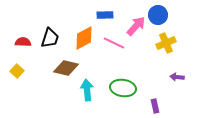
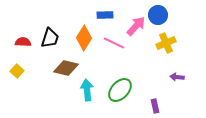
orange diamond: rotated 30 degrees counterclockwise
green ellipse: moved 3 px left, 2 px down; rotated 55 degrees counterclockwise
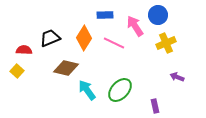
pink arrow: moved 1 px left; rotated 75 degrees counterclockwise
black trapezoid: rotated 130 degrees counterclockwise
red semicircle: moved 1 px right, 8 px down
purple arrow: rotated 16 degrees clockwise
cyan arrow: rotated 30 degrees counterclockwise
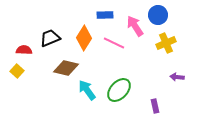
purple arrow: rotated 16 degrees counterclockwise
green ellipse: moved 1 px left
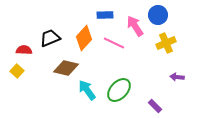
orange diamond: rotated 10 degrees clockwise
purple rectangle: rotated 32 degrees counterclockwise
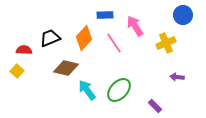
blue circle: moved 25 px right
pink line: rotated 30 degrees clockwise
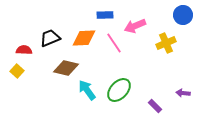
pink arrow: rotated 80 degrees counterclockwise
orange diamond: rotated 45 degrees clockwise
purple arrow: moved 6 px right, 16 px down
